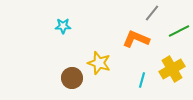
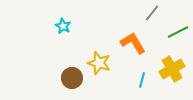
cyan star: rotated 28 degrees clockwise
green line: moved 1 px left, 1 px down
orange L-shape: moved 3 px left, 4 px down; rotated 36 degrees clockwise
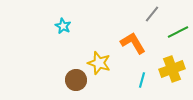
gray line: moved 1 px down
yellow cross: rotated 10 degrees clockwise
brown circle: moved 4 px right, 2 px down
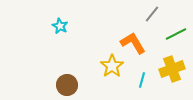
cyan star: moved 3 px left
green line: moved 2 px left, 2 px down
yellow star: moved 13 px right, 3 px down; rotated 20 degrees clockwise
brown circle: moved 9 px left, 5 px down
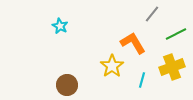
yellow cross: moved 2 px up
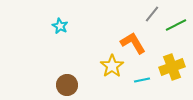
green line: moved 9 px up
cyan line: rotated 63 degrees clockwise
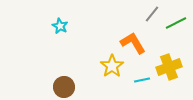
green line: moved 2 px up
yellow cross: moved 3 px left
brown circle: moved 3 px left, 2 px down
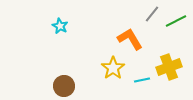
green line: moved 2 px up
orange L-shape: moved 3 px left, 4 px up
yellow star: moved 1 px right, 2 px down
brown circle: moved 1 px up
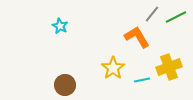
green line: moved 4 px up
orange L-shape: moved 7 px right, 2 px up
brown circle: moved 1 px right, 1 px up
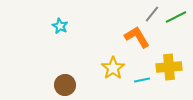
yellow cross: rotated 15 degrees clockwise
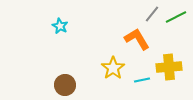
orange L-shape: moved 2 px down
